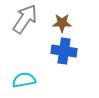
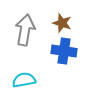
gray arrow: moved 11 px down; rotated 24 degrees counterclockwise
brown star: rotated 18 degrees clockwise
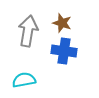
gray arrow: moved 3 px right, 1 px down
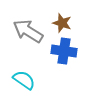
gray arrow: rotated 68 degrees counterclockwise
cyan semicircle: rotated 45 degrees clockwise
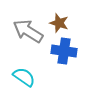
brown star: moved 3 px left
cyan semicircle: moved 3 px up
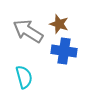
brown star: moved 1 px down
cyan semicircle: rotated 40 degrees clockwise
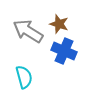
blue cross: rotated 15 degrees clockwise
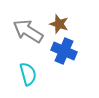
cyan semicircle: moved 4 px right, 3 px up
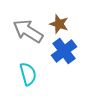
blue cross: rotated 30 degrees clockwise
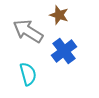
brown star: moved 9 px up
